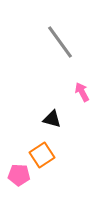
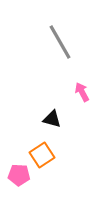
gray line: rotated 6 degrees clockwise
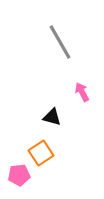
black triangle: moved 2 px up
orange square: moved 1 px left, 2 px up
pink pentagon: rotated 10 degrees counterclockwise
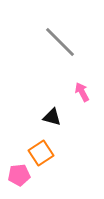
gray line: rotated 15 degrees counterclockwise
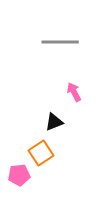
gray line: rotated 45 degrees counterclockwise
pink arrow: moved 8 px left
black triangle: moved 2 px right, 5 px down; rotated 36 degrees counterclockwise
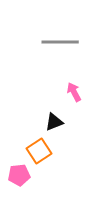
orange square: moved 2 px left, 2 px up
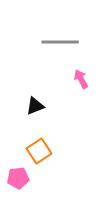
pink arrow: moved 7 px right, 13 px up
black triangle: moved 19 px left, 16 px up
pink pentagon: moved 1 px left, 3 px down
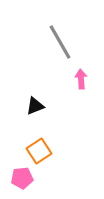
gray line: rotated 60 degrees clockwise
pink arrow: rotated 24 degrees clockwise
pink pentagon: moved 4 px right
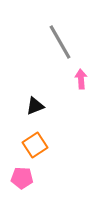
orange square: moved 4 px left, 6 px up
pink pentagon: rotated 10 degrees clockwise
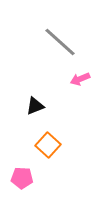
gray line: rotated 18 degrees counterclockwise
pink arrow: moved 1 px left; rotated 108 degrees counterclockwise
orange square: moved 13 px right; rotated 15 degrees counterclockwise
